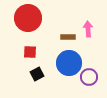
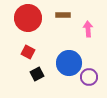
brown rectangle: moved 5 px left, 22 px up
red square: moved 2 px left; rotated 24 degrees clockwise
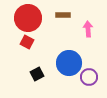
red square: moved 1 px left, 10 px up
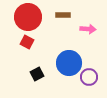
red circle: moved 1 px up
pink arrow: rotated 98 degrees clockwise
